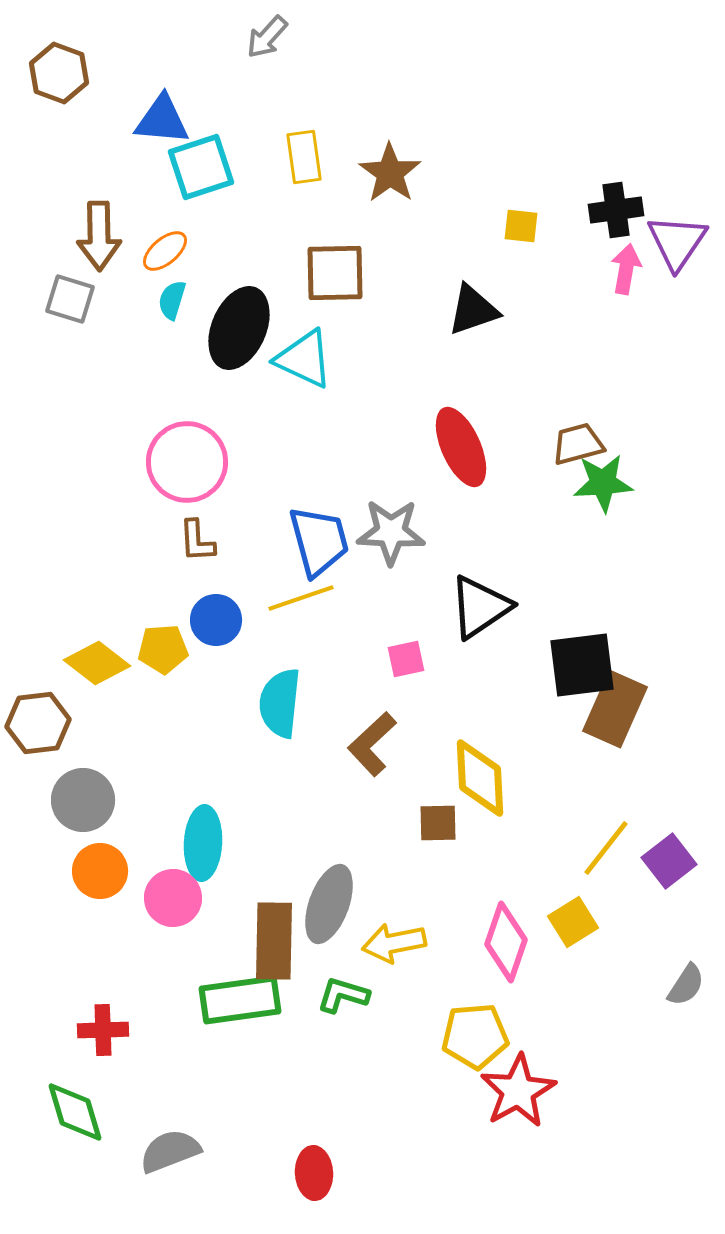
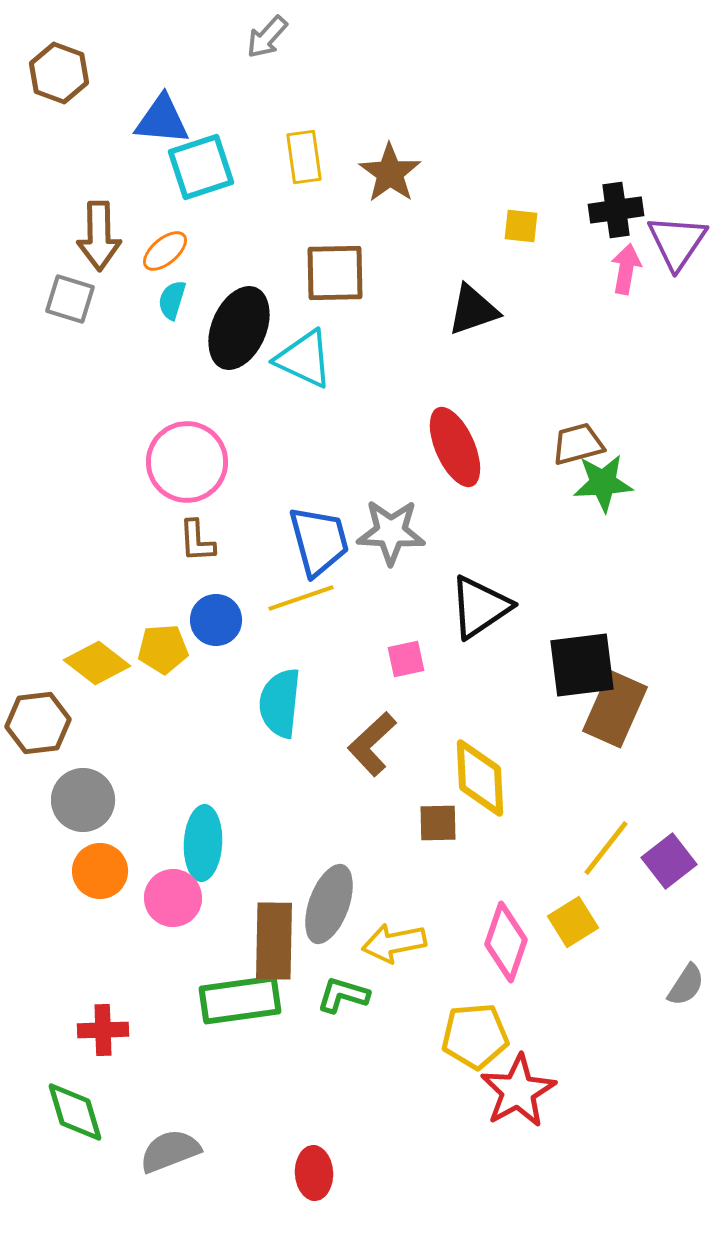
red ellipse at (461, 447): moved 6 px left
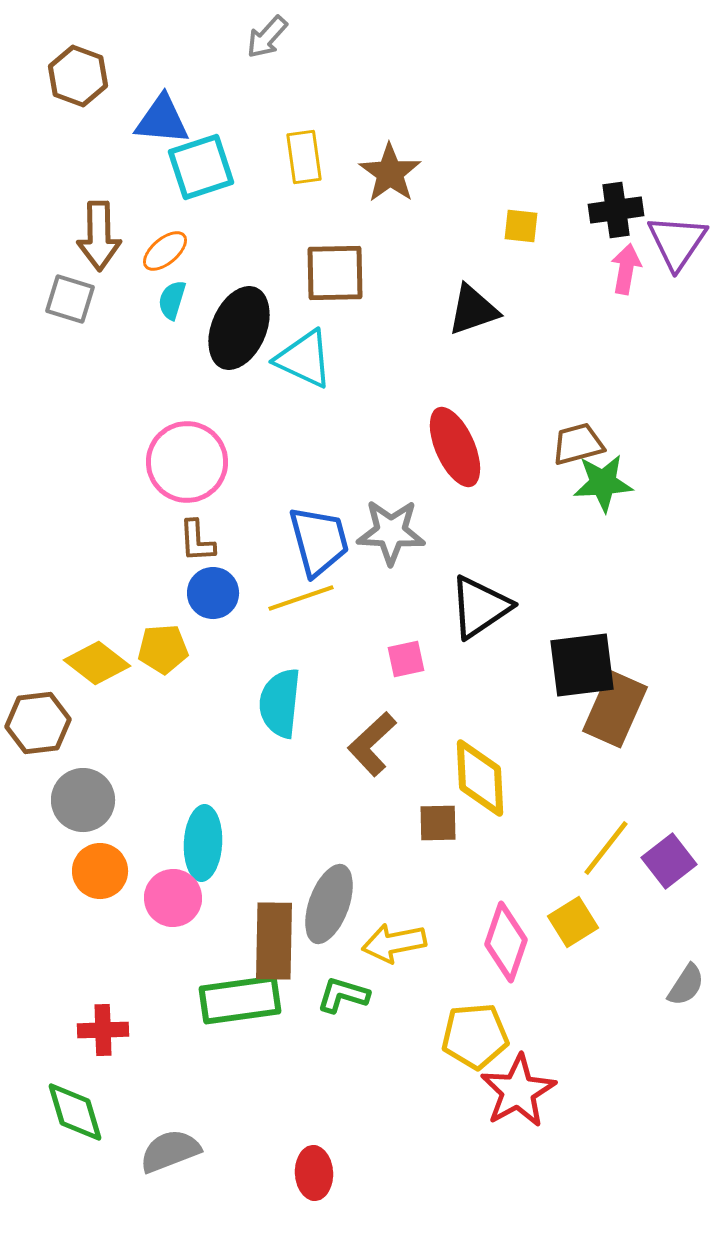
brown hexagon at (59, 73): moved 19 px right, 3 px down
blue circle at (216, 620): moved 3 px left, 27 px up
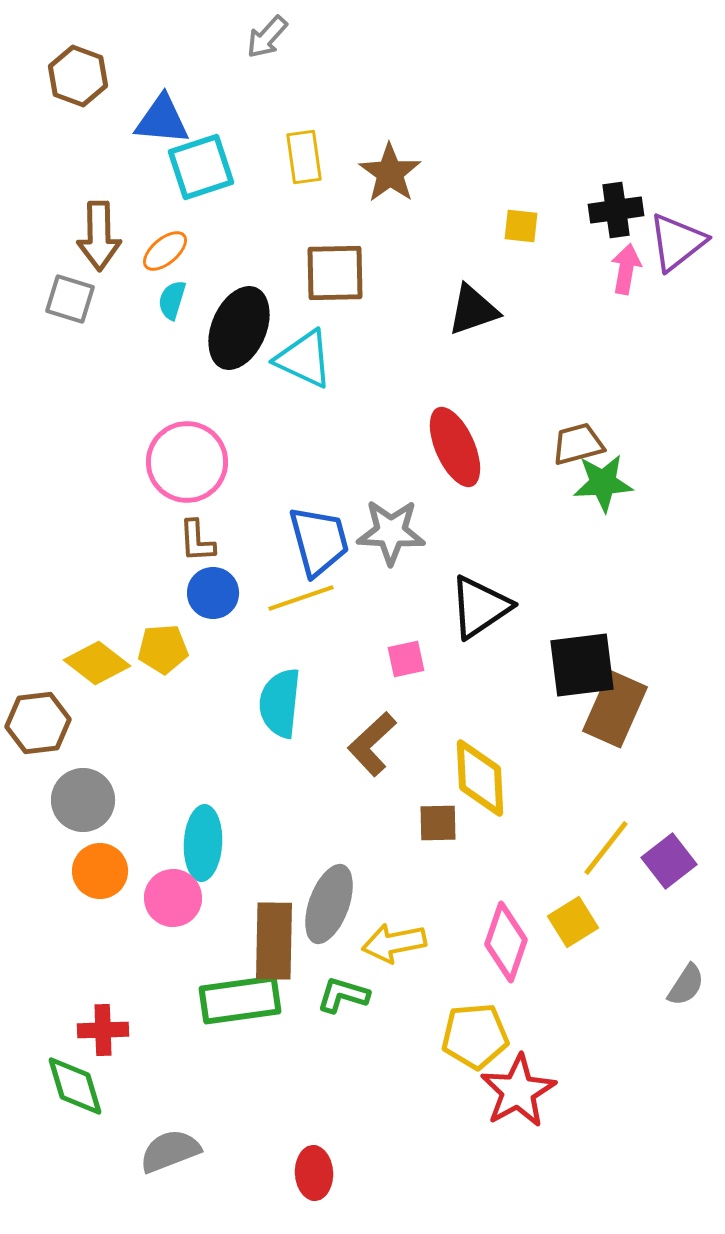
purple triangle at (677, 242): rotated 18 degrees clockwise
green diamond at (75, 1112): moved 26 px up
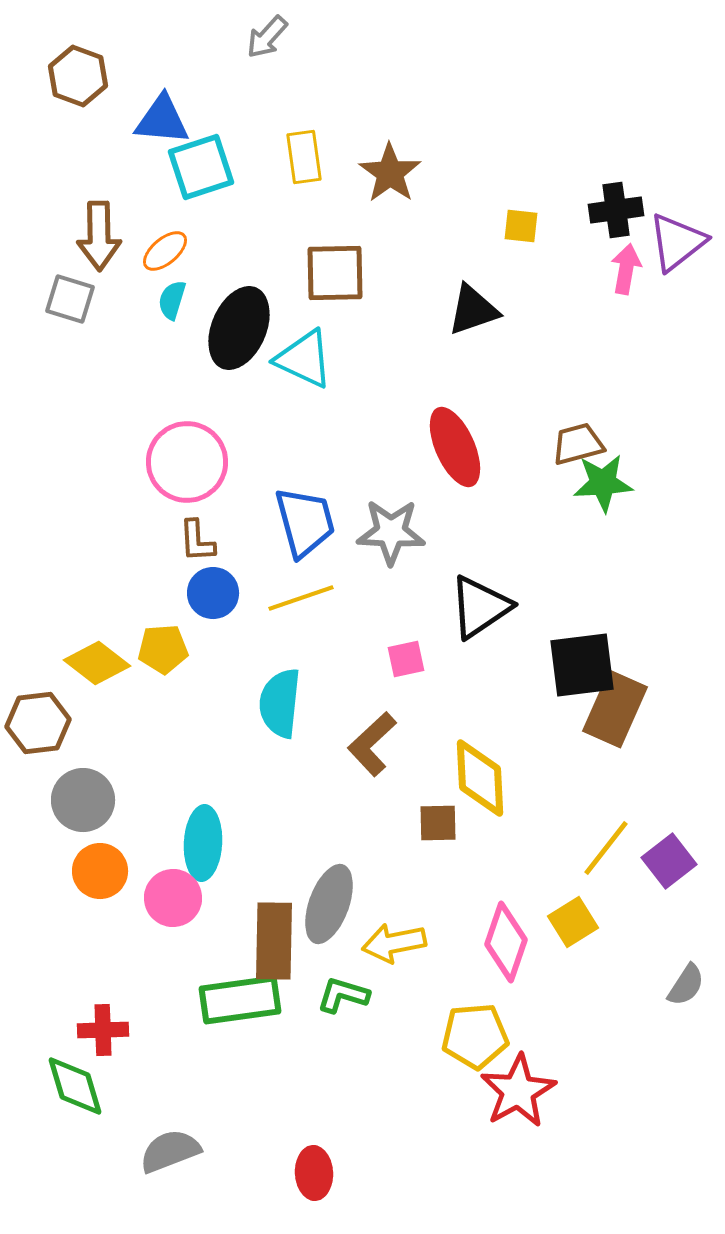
blue trapezoid at (319, 541): moved 14 px left, 19 px up
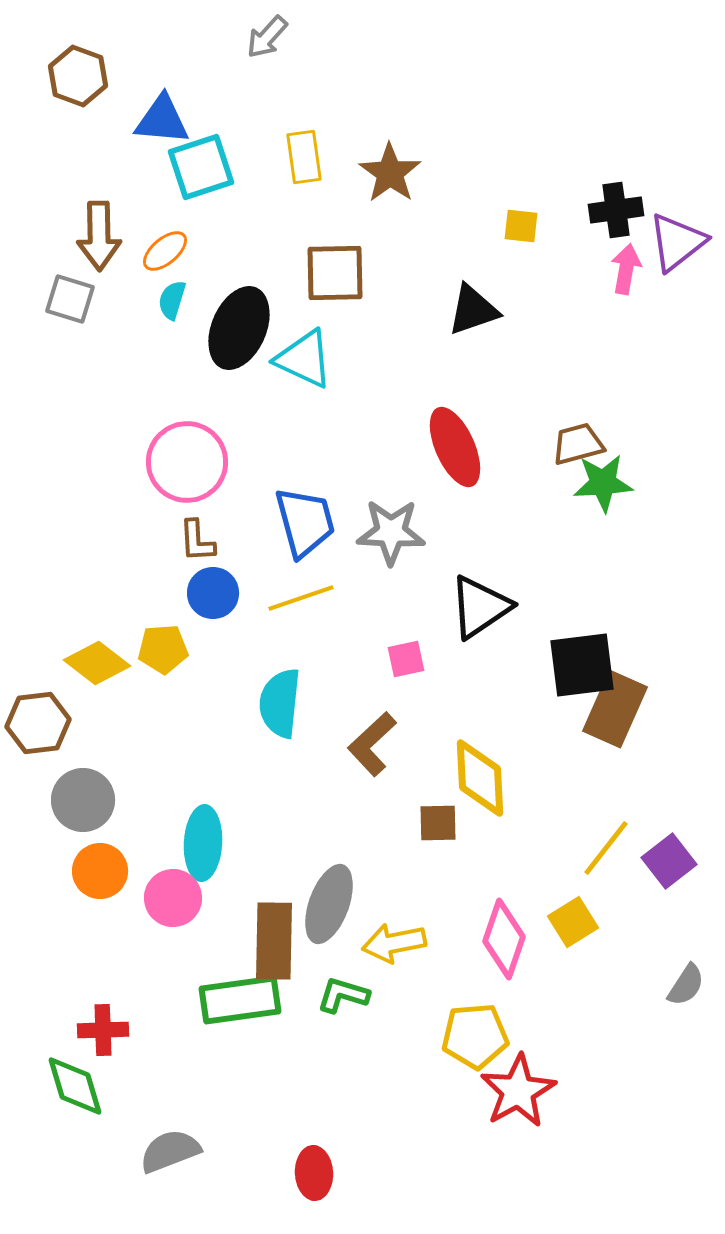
pink diamond at (506, 942): moved 2 px left, 3 px up
